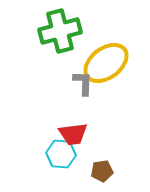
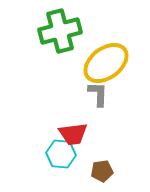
gray L-shape: moved 15 px right, 11 px down
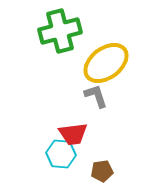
gray L-shape: moved 2 px left, 2 px down; rotated 20 degrees counterclockwise
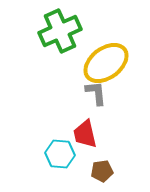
green cross: rotated 9 degrees counterclockwise
gray L-shape: moved 3 px up; rotated 12 degrees clockwise
red trapezoid: moved 12 px right; rotated 84 degrees clockwise
cyan hexagon: moved 1 px left
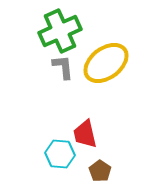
gray L-shape: moved 33 px left, 26 px up
brown pentagon: moved 2 px left; rotated 30 degrees counterclockwise
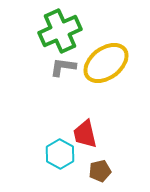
gray L-shape: rotated 76 degrees counterclockwise
cyan hexagon: rotated 24 degrees clockwise
brown pentagon: rotated 25 degrees clockwise
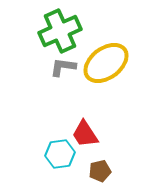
red trapezoid: rotated 20 degrees counterclockwise
cyan hexagon: rotated 24 degrees clockwise
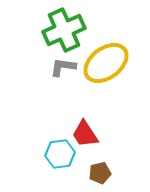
green cross: moved 4 px right, 1 px up
brown pentagon: moved 2 px down
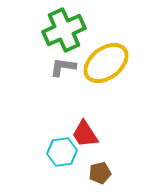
cyan hexagon: moved 2 px right, 2 px up
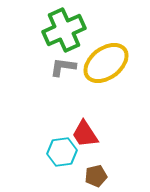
brown pentagon: moved 4 px left, 3 px down
